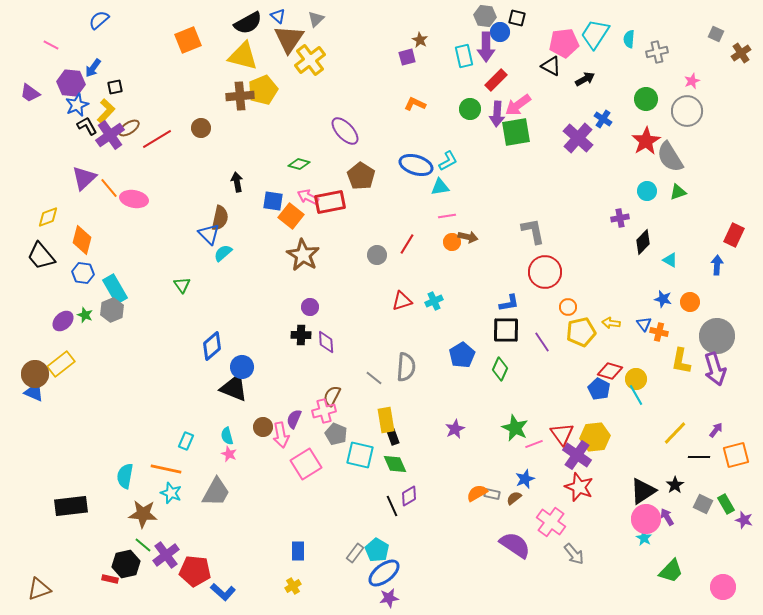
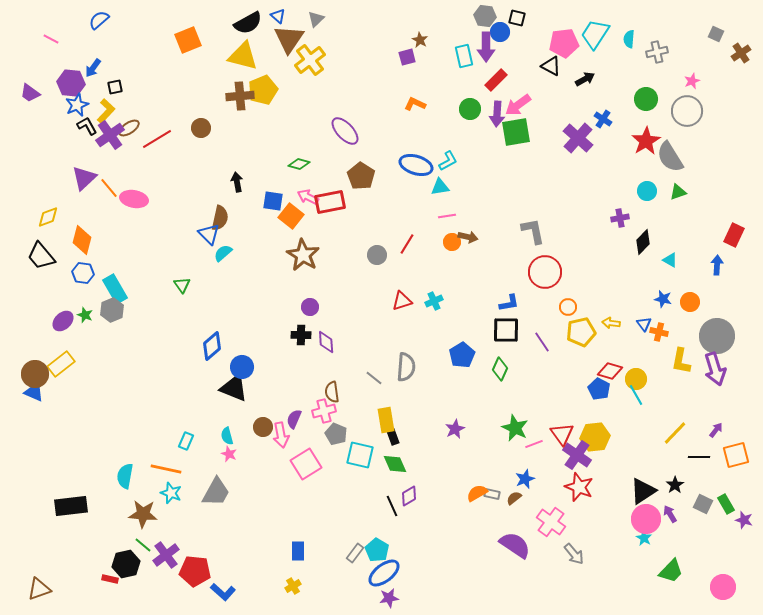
pink line at (51, 45): moved 6 px up
brown semicircle at (332, 396): moved 4 px up; rotated 35 degrees counterclockwise
purple arrow at (667, 517): moved 3 px right, 3 px up
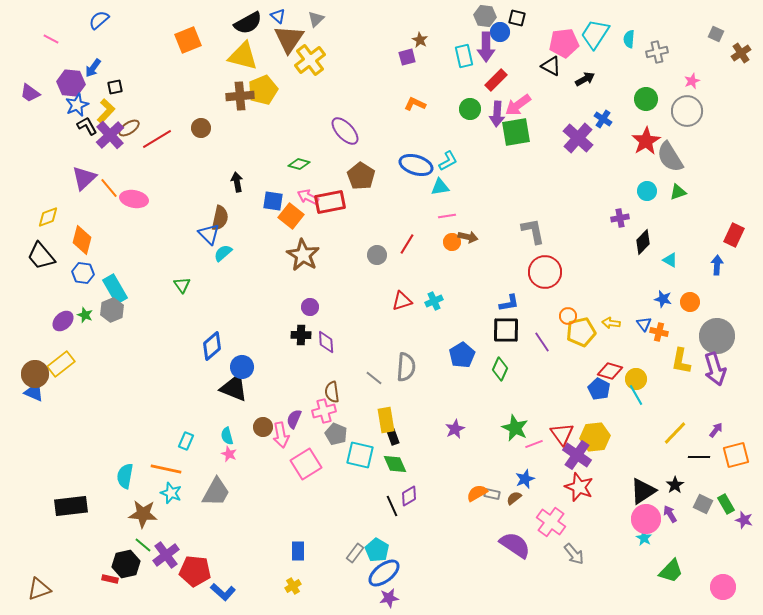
purple cross at (110, 135): rotated 8 degrees counterclockwise
orange circle at (568, 307): moved 9 px down
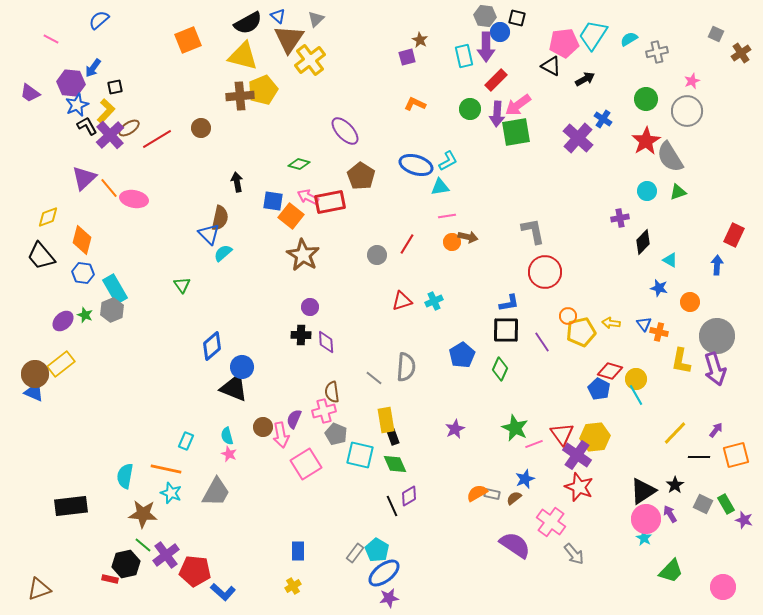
cyan trapezoid at (595, 34): moved 2 px left, 1 px down
cyan semicircle at (629, 39): rotated 54 degrees clockwise
blue star at (663, 299): moved 4 px left, 11 px up
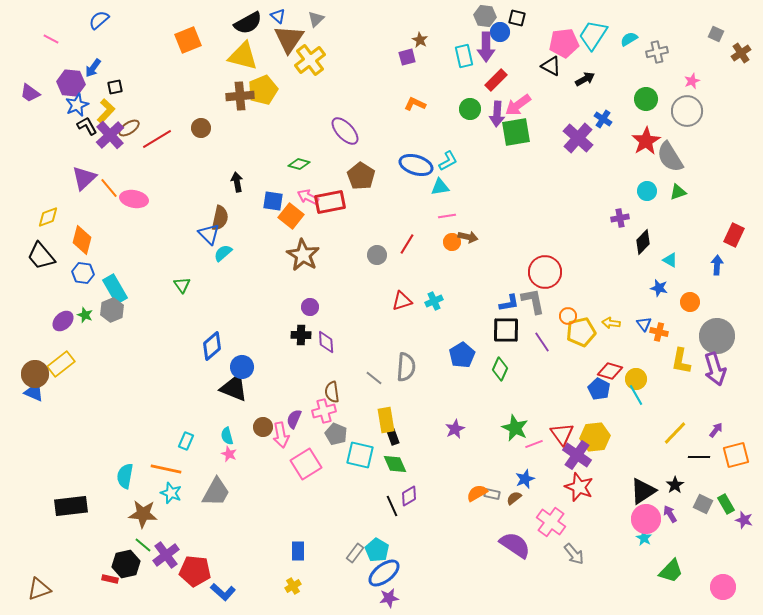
gray L-shape at (533, 231): moved 70 px down
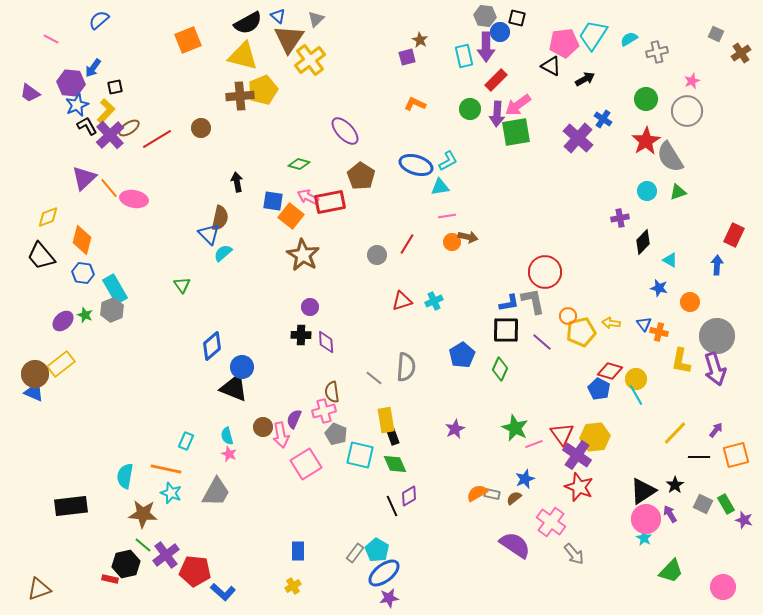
purple line at (542, 342): rotated 15 degrees counterclockwise
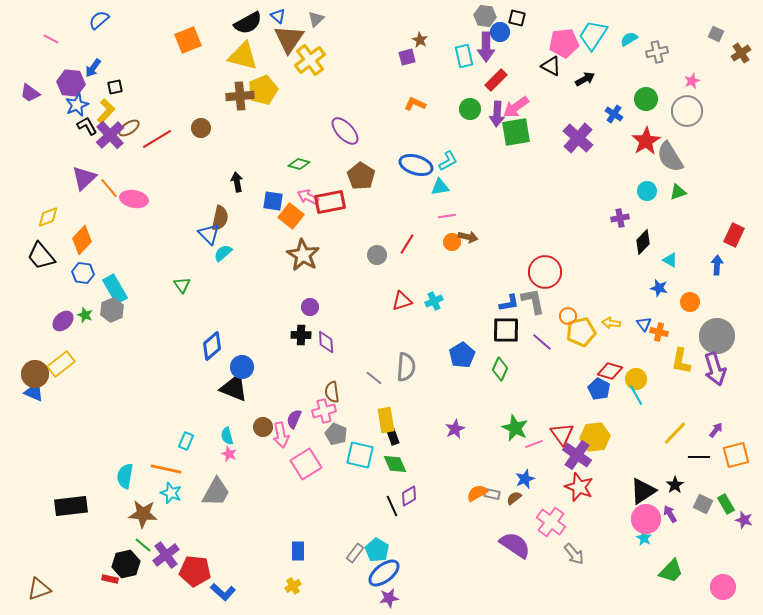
pink arrow at (518, 105): moved 2 px left, 2 px down
blue cross at (603, 119): moved 11 px right, 5 px up
orange diamond at (82, 240): rotated 28 degrees clockwise
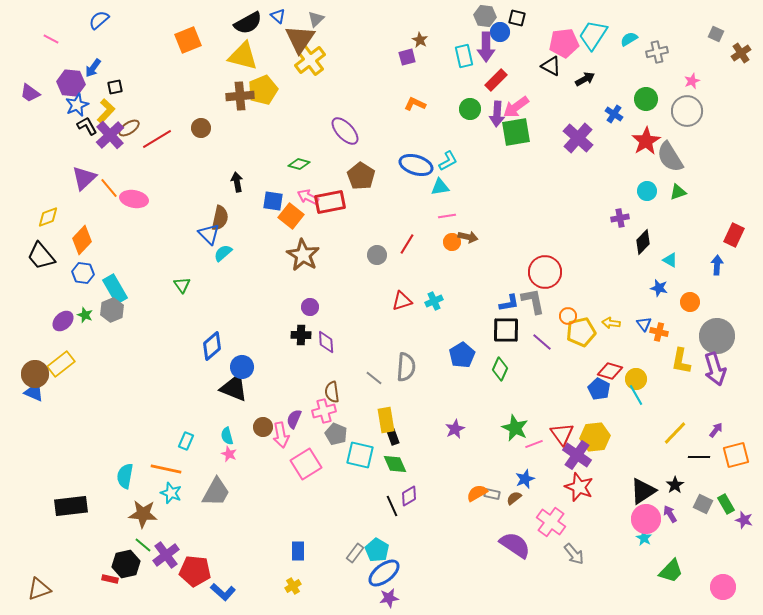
brown triangle at (289, 39): moved 11 px right
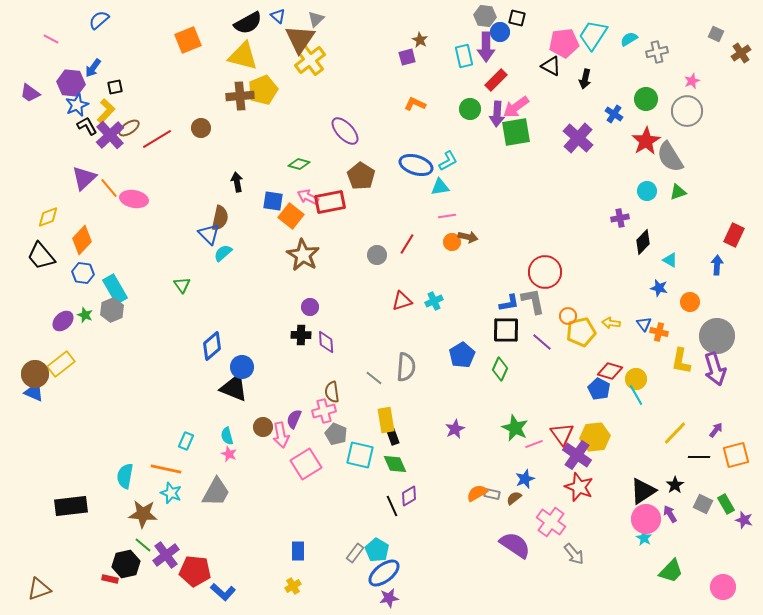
black arrow at (585, 79): rotated 132 degrees clockwise
